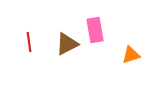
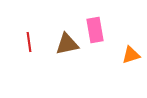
brown triangle: rotated 15 degrees clockwise
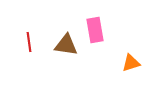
brown triangle: moved 1 px left, 1 px down; rotated 20 degrees clockwise
orange triangle: moved 8 px down
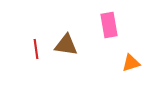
pink rectangle: moved 14 px right, 5 px up
red line: moved 7 px right, 7 px down
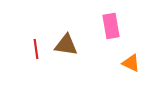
pink rectangle: moved 2 px right, 1 px down
orange triangle: rotated 42 degrees clockwise
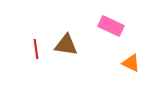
pink rectangle: rotated 55 degrees counterclockwise
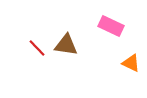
red line: moved 1 px right, 1 px up; rotated 36 degrees counterclockwise
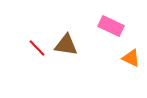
orange triangle: moved 5 px up
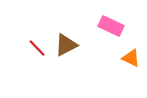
brown triangle: rotated 35 degrees counterclockwise
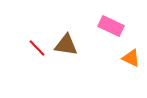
brown triangle: rotated 35 degrees clockwise
